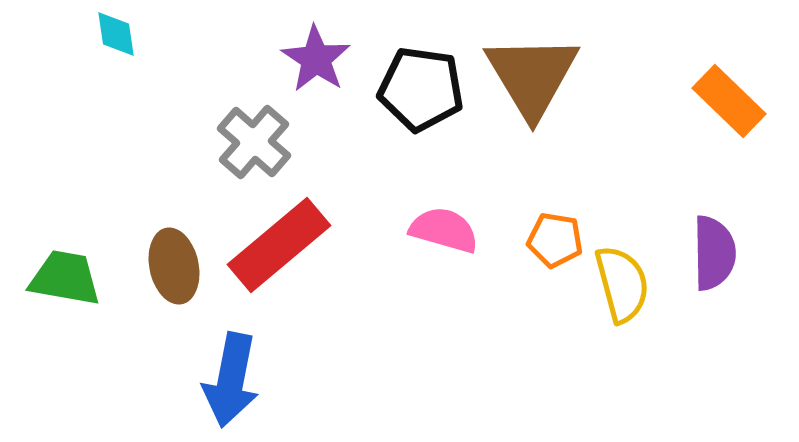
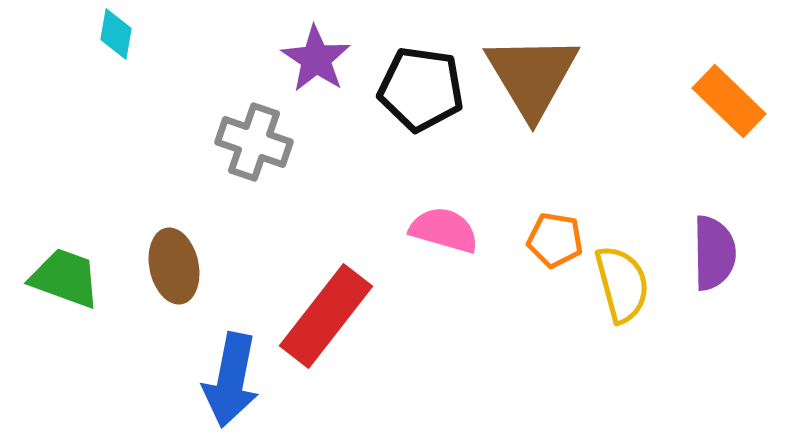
cyan diamond: rotated 18 degrees clockwise
gray cross: rotated 22 degrees counterclockwise
red rectangle: moved 47 px right, 71 px down; rotated 12 degrees counterclockwise
green trapezoid: rotated 10 degrees clockwise
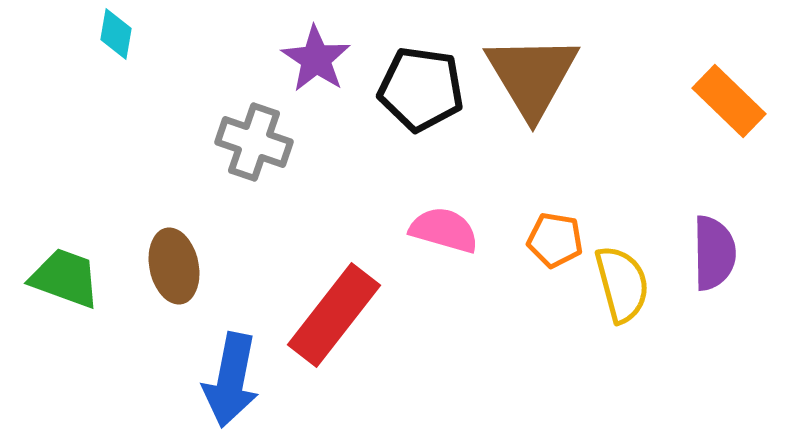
red rectangle: moved 8 px right, 1 px up
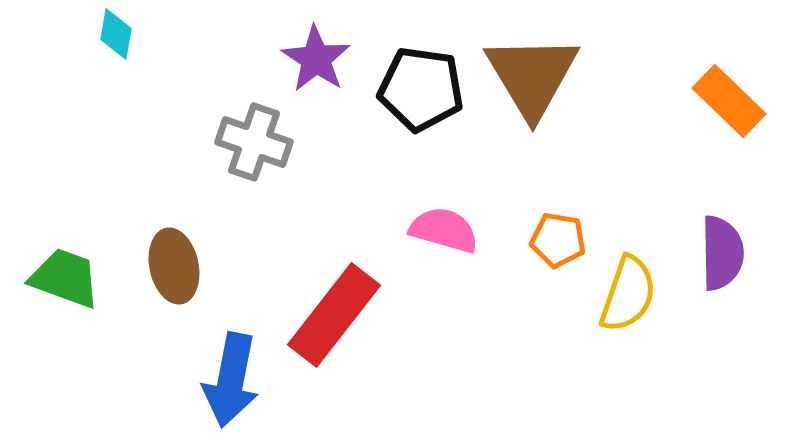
orange pentagon: moved 3 px right
purple semicircle: moved 8 px right
yellow semicircle: moved 6 px right, 10 px down; rotated 34 degrees clockwise
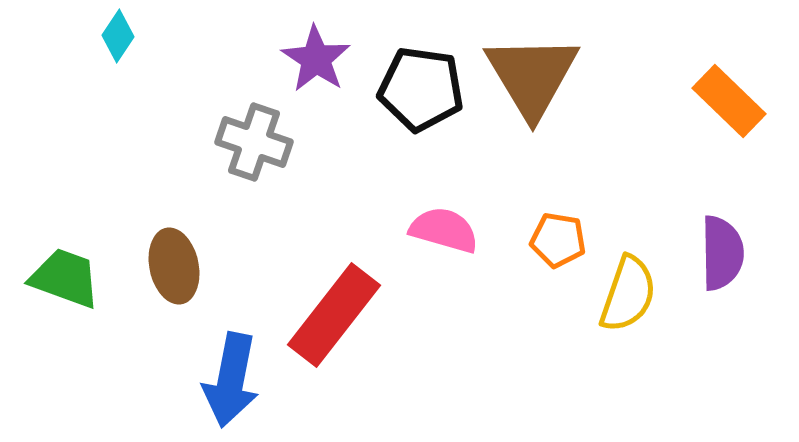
cyan diamond: moved 2 px right, 2 px down; rotated 24 degrees clockwise
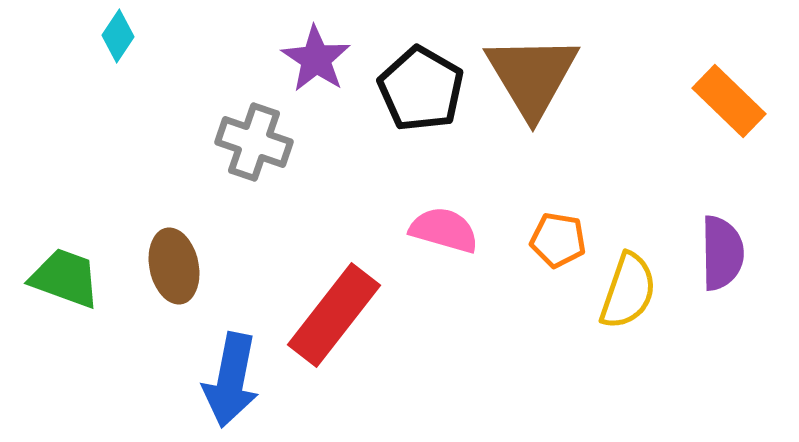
black pentagon: rotated 22 degrees clockwise
yellow semicircle: moved 3 px up
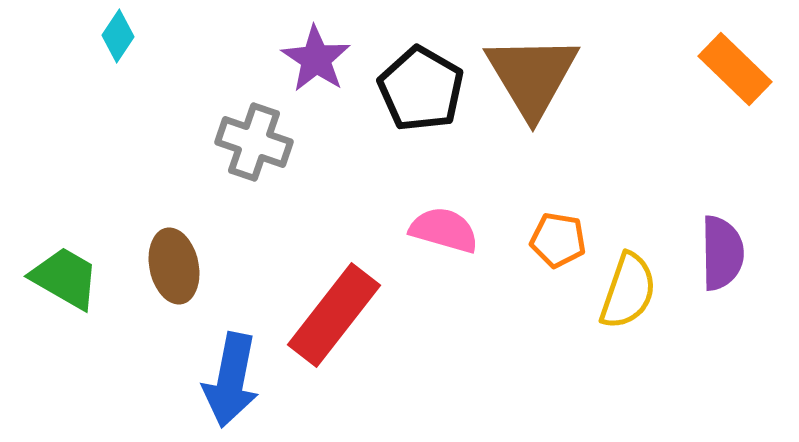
orange rectangle: moved 6 px right, 32 px up
green trapezoid: rotated 10 degrees clockwise
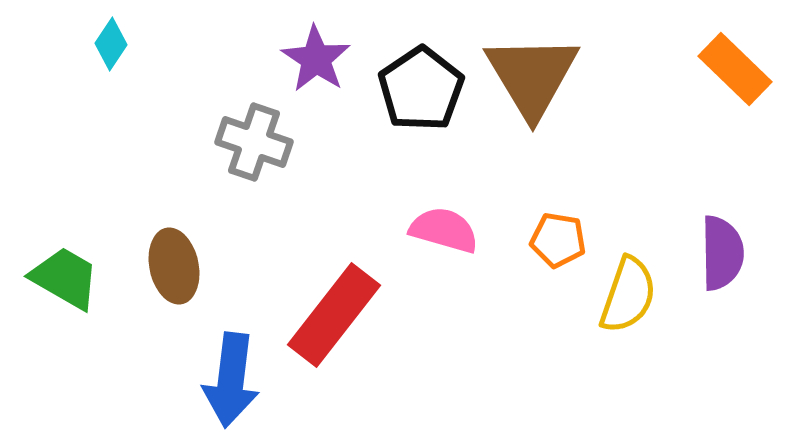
cyan diamond: moved 7 px left, 8 px down
black pentagon: rotated 8 degrees clockwise
yellow semicircle: moved 4 px down
blue arrow: rotated 4 degrees counterclockwise
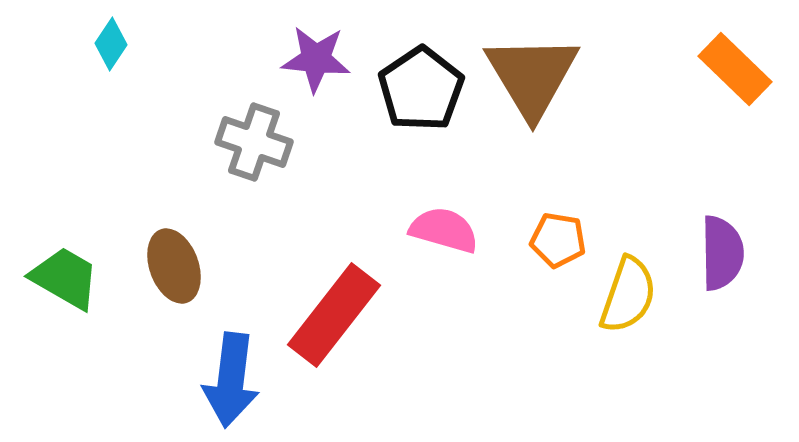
purple star: rotated 28 degrees counterclockwise
brown ellipse: rotated 8 degrees counterclockwise
